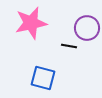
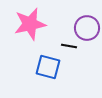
pink star: moved 1 px left, 1 px down
blue square: moved 5 px right, 11 px up
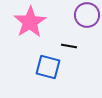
pink star: moved 2 px up; rotated 20 degrees counterclockwise
purple circle: moved 13 px up
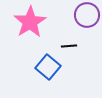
black line: rotated 14 degrees counterclockwise
blue square: rotated 25 degrees clockwise
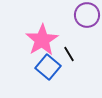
pink star: moved 12 px right, 18 px down
black line: moved 8 px down; rotated 63 degrees clockwise
